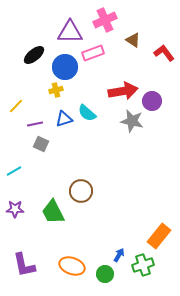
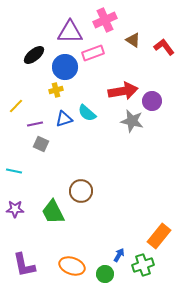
red L-shape: moved 6 px up
cyan line: rotated 42 degrees clockwise
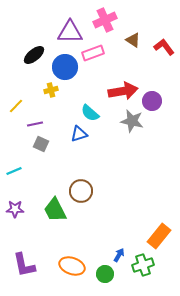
yellow cross: moved 5 px left
cyan semicircle: moved 3 px right
blue triangle: moved 15 px right, 15 px down
cyan line: rotated 35 degrees counterclockwise
green trapezoid: moved 2 px right, 2 px up
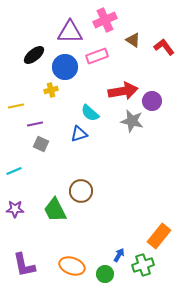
pink rectangle: moved 4 px right, 3 px down
yellow line: rotated 35 degrees clockwise
